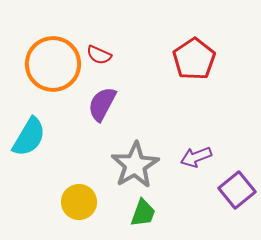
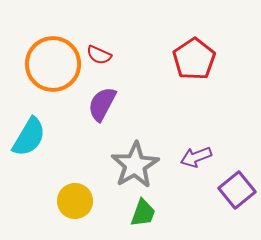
yellow circle: moved 4 px left, 1 px up
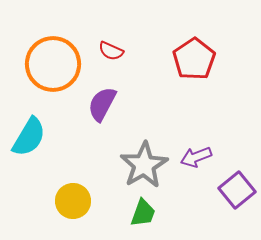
red semicircle: moved 12 px right, 4 px up
gray star: moved 9 px right
yellow circle: moved 2 px left
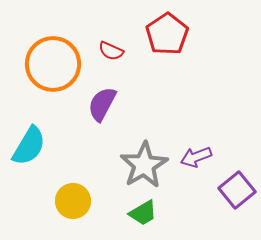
red pentagon: moved 27 px left, 25 px up
cyan semicircle: moved 9 px down
green trapezoid: rotated 40 degrees clockwise
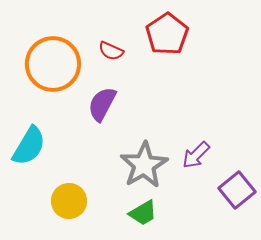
purple arrow: moved 2 px up; rotated 24 degrees counterclockwise
yellow circle: moved 4 px left
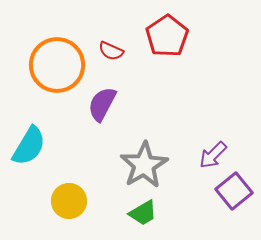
red pentagon: moved 2 px down
orange circle: moved 4 px right, 1 px down
purple arrow: moved 17 px right
purple square: moved 3 px left, 1 px down
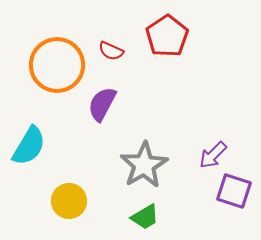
purple square: rotated 33 degrees counterclockwise
green trapezoid: moved 2 px right, 4 px down
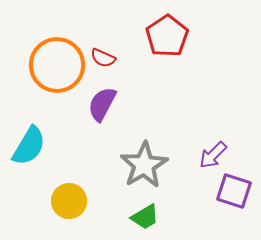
red semicircle: moved 8 px left, 7 px down
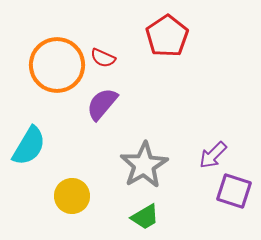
purple semicircle: rotated 12 degrees clockwise
yellow circle: moved 3 px right, 5 px up
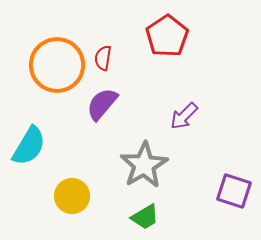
red semicircle: rotated 75 degrees clockwise
purple arrow: moved 29 px left, 39 px up
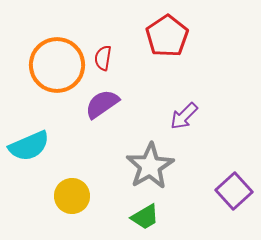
purple semicircle: rotated 15 degrees clockwise
cyan semicircle: rotated 36 degrees clockwise
gray star: moved 6 px right, 1 px down
purple square: rotated 30 degrees clockwise
